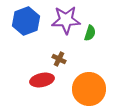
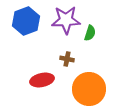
brown cross: moved 8 px right; rotated 16 degrees counterclockwise
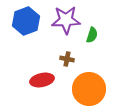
green semicircle: moved 2 px right, 2 px down
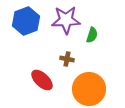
red ellipse: rotated 55 degrees clockwise
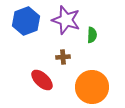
purple star: rotated 20 degrees clockwise
green semicircle: rotated 14 degrees counterclockwise
brown cross: moved 4 px left, 2 px up; rotated 16 degrees counterclockwise
orange circle: moved 3 px right, 2 px up
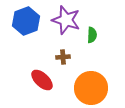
orange circle: moved 1 px left, 1 px down
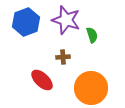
blue hexagon: moved 1 px down
green semicircle: rotated 21 degrees counterclockwise
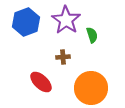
purple star: rotated 16 degrees clockwise
red ellipse: moved 1 px left, 2 px down
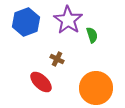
purple star: moved 2 px right
brown cross: moved 6 px left, 2 px down; rotated 32 degrees clockwise
orange circle: moved 5 px right
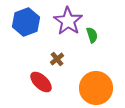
purple star: moved 1 px down
brown cross: rotated 24 degrees clockwise
